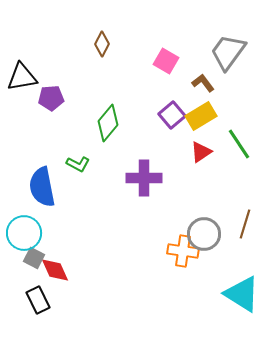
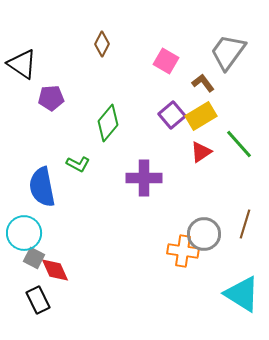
black triangle: moved 13 px up; rotated 44 degrees clockwise
green line: rotated 8 degrees counterclockwise
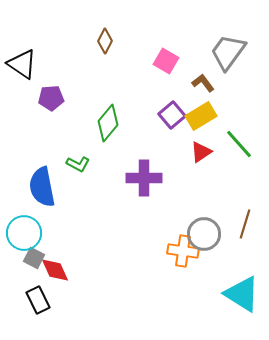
brown diamond: moved 3 px right, 3 px up
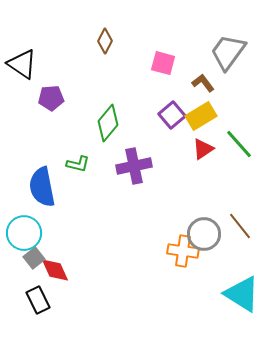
pink square: moved 3 px left, 2 px down; rotated 15 degrees counterclockwise
red triangle: moved 2 px right, 3 px up
green L-shape: rotated 15 degrees counterclockwise
purple cross: moved 10 px left, 12 px up; rotated 12 degrees counterclockwise
brown line: moved 5 px left, 2 px down; rotated 56 degrees counterclockwise
gray square: rotated 25 degrees clockwise
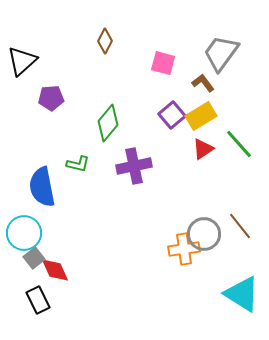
gray trapezoid: moved 7 px left, 1 px down
black triangle: moved 3 px up; rotated 44 degrees clockwise
orange cross: moved 1 px right, 2 px up; rotated 16 degrees counterclockwise
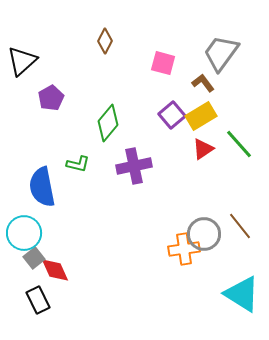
purple pentagon: rotated 25 degrees counterclockwise
